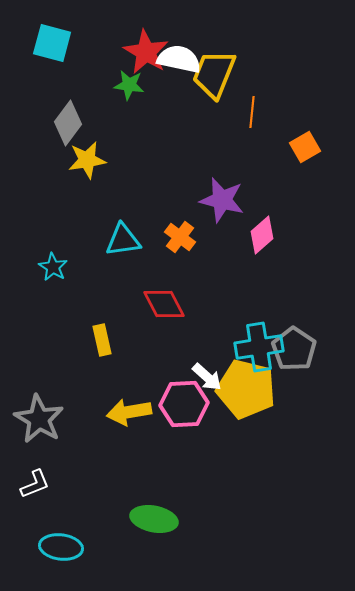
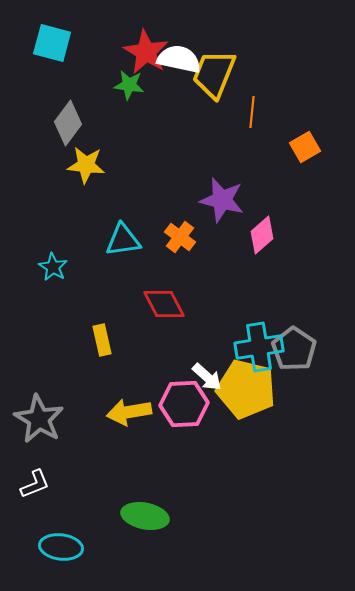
yellow star: moved 1 px left, 5 px down; rotated 15 degrees clockwise
green ellipse: moved 9 px left, 3 px up
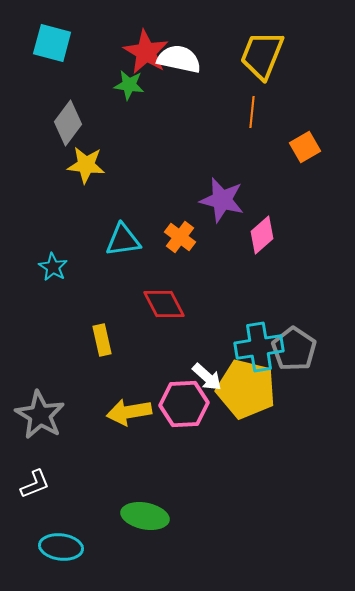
yellow trapezoid: moved 48 px right, 19 px up
gray star: moved 1 px right, 4 px up
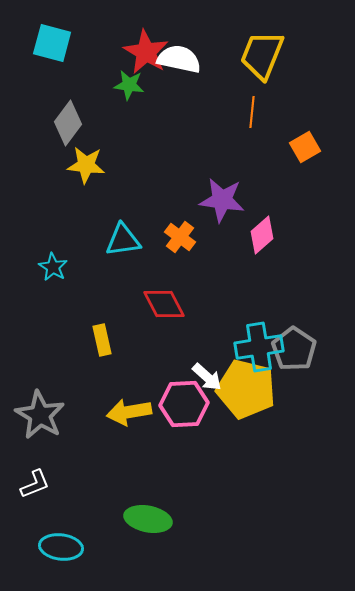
purple star: rotated 6 degrees counterclockwise
green ellipse: moved 3 px right, 3 px down
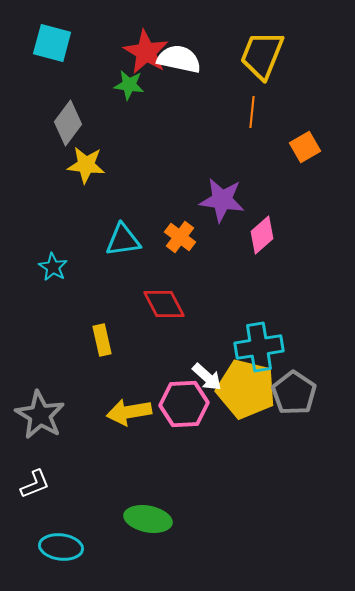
gray pentagon: moved 44 px down
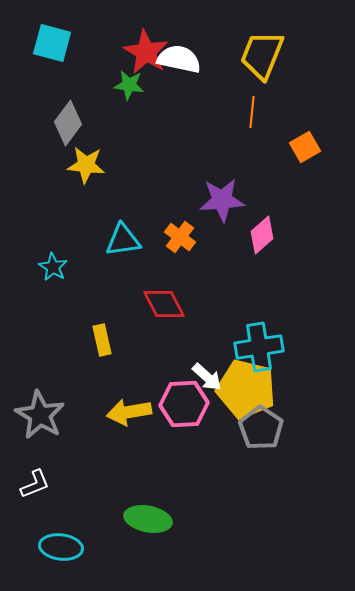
purple star: rotated 12 degrees counterclockwise
gray pentagon: moved 33 px left, 35 px down
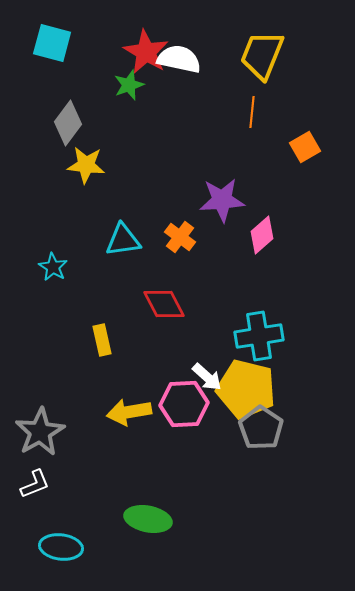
green star: rotated 28 degrees counterclockwise
cyan cross: moved 11 px up
gray star: moved 17 px down; rotated 12 degrees clockwise
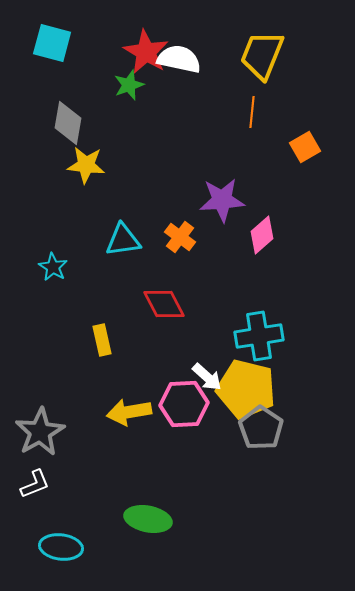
gray diamond: rotated 27 degrees counterclockwise
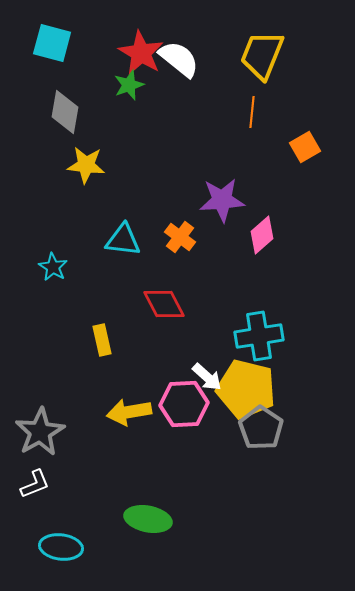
red star: moved 5 px left, 1 px down
white semicircle: rotated 27 degrees clockwise
gray diamond: moved 3 px left, 11 px up
cyan triangle: rotated 15 degrees clockwise
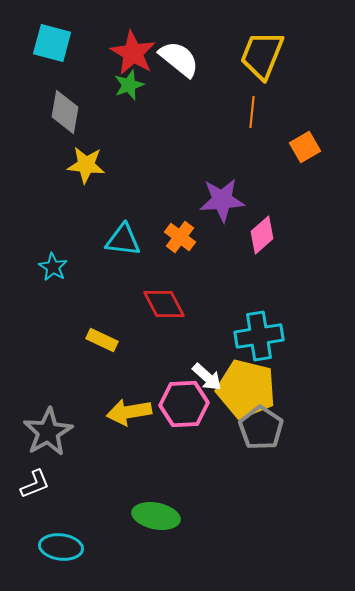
red star: moved 8 px left
yellow rectangle: rotated 52 degrees counterclockwise
gray star: moved 8 px right
green ellipse: moved 8 px right, 3 px up
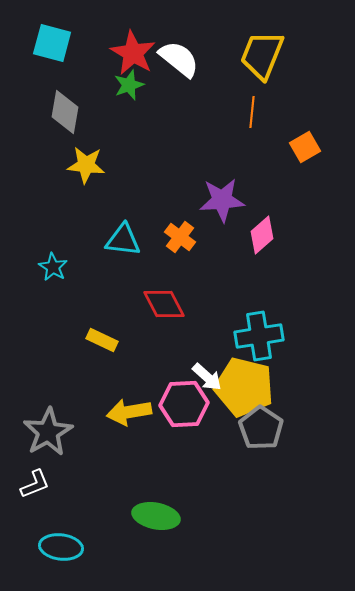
yellow pentagon: moved 2 px left, 2 px up
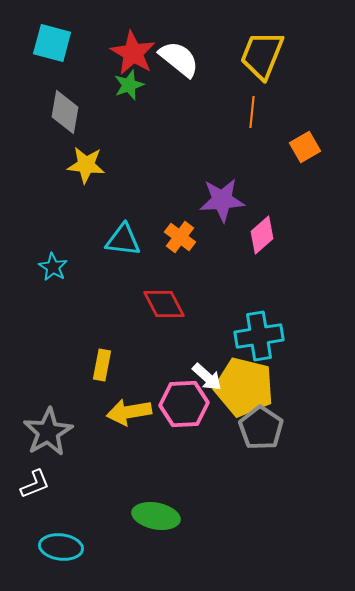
yellow rectangle: moved 25 px down; rotated 76 degrees clockwise
